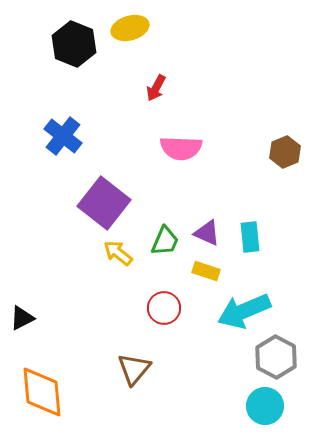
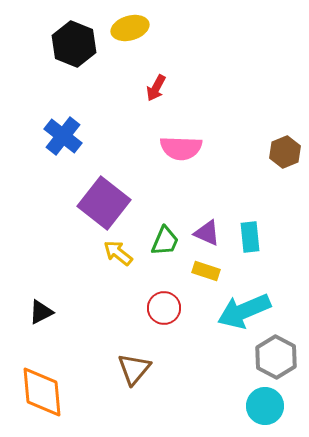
black triangle: moved 19 px right, 6 px up
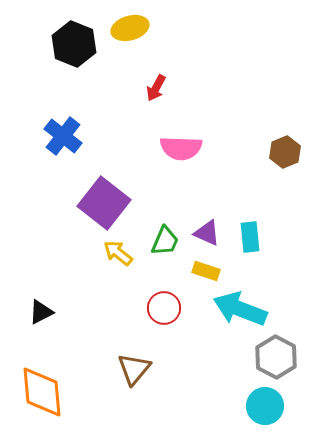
cyan arrow: moved 4 px left, 2 px up; rotated 44 degrees clockwise
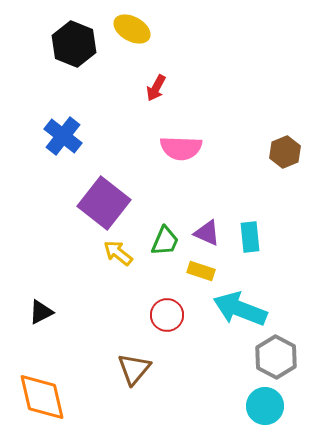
yellow ellipse: moved 2 px right, 1 px down; rotated 45 degrees clockwise
yellow rectangle: moved 5 px left
red circle: moved 3 px right, 7 px down
orange diamond: moved 5 px down; rotated 8 degrees counterclockwise
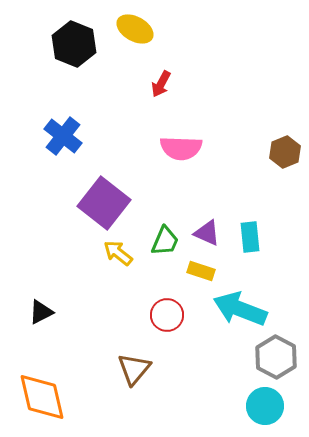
yellow ellipse: moved 3 px right
red arrow: moved 5 px right, 4 px up
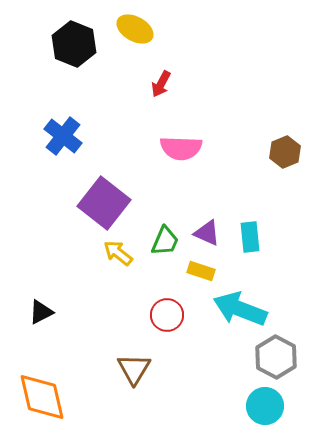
brown triangle: rotated 9 degrees counterclockwise
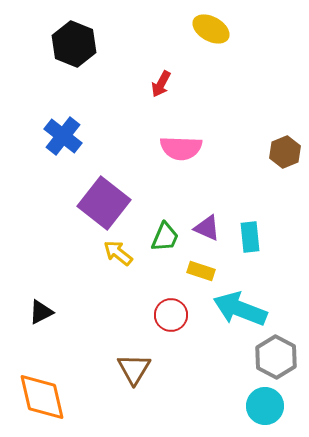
yellow ellipse: moved 76 px right
purple triangle: moved 5 px up
green trapezoid: moved 4 px up
red circle: moved 4 px right
